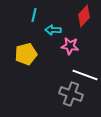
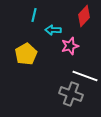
pink star: rotated 24 degrees counterclockwise
yellow pentagon: rotated 15 degrees counterclockwise
white line: moved 1 px down
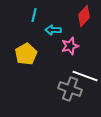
gray cross: moved 1 px left, 5 px up
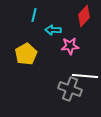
pink star: rotated 12 degrees clockwise
white line: rotated 15 degrees counterclockwise
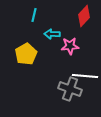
cyan arrow: moved 1 px left, 4 px down
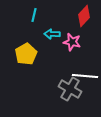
pink star: moved 2 px right, 4 px up; rotated 18 degrees clockwise
gray cross: rotated 10 degrees clockwise
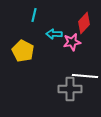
red diamond: moved 7 px down
cyan arrow: moved 2 px right
pink star: rotated 24 degrees counterclockwise
yellow pentagon: moved 3 px left, 3 px up; rotated 15 degrees counterclockwise
gray cross: rotated 30 degrees counterclockwise
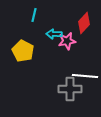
pink star: moved 5 px left, 1 px up
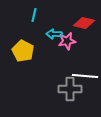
red diamond: rotated 60 degrees clockwise
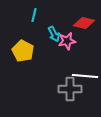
cyan arrow: rotated 119 degrees counterclockwise
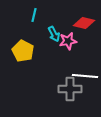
pink star: moved 1 px right
